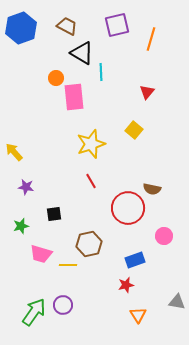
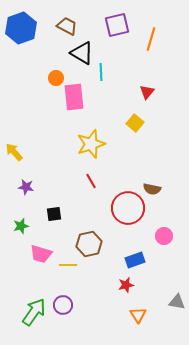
yellow square: moved 1 px right, 7 px up
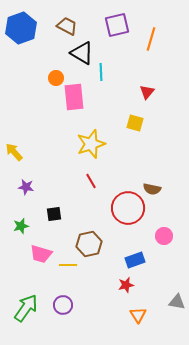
yellow square: rotated 24 degrees counterclockwise
green arrow: moved 8 px left, 4 px up
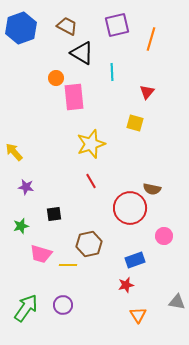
cyan line: moved 11 px right
red circle: moved 2 px right
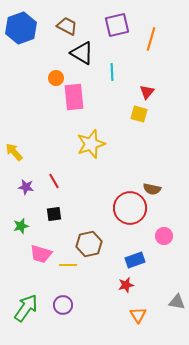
yellow square: moved 4 px right, 9 px up
red line: moved 37 px left
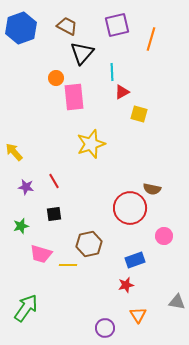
black triangle: rotated 40 degrees clockwise
red triangle: moved 25 px left; rotated 21 degrees clockwise
purple circle: moved 42 px right, 23 px down
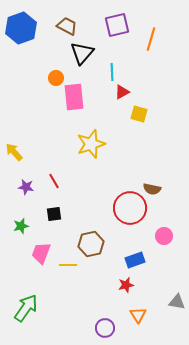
brown hexagon: moved 2 px right
pink trapezoid: moved 1 px up; rotated 95 degrees clockwise
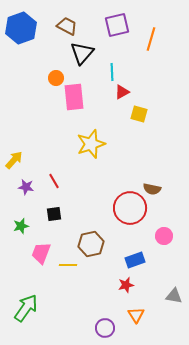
yellow arrow: moved 8 px down; rotated 84 degrees clockwise
gray triangle: moved 3 px left, 6 px up
orange triangle: moved 2 px left
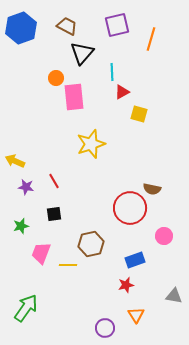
yellow arrow: moved 1 px right, 1 px down; rotated 108 degrees counterclockwise
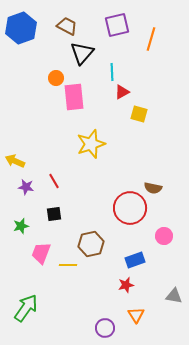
brown semicircle: moved 1 px right, 1 px up
